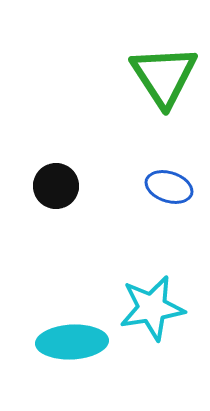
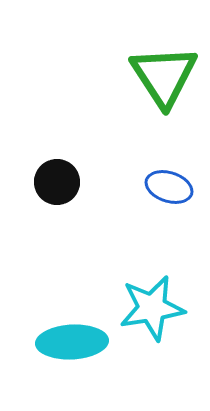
black circle: moved 1 px right, 4 px up
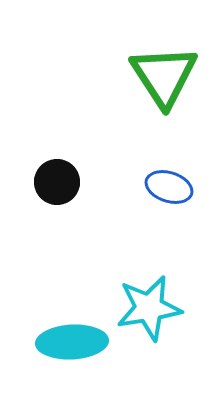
cyan star: moved 3 px left
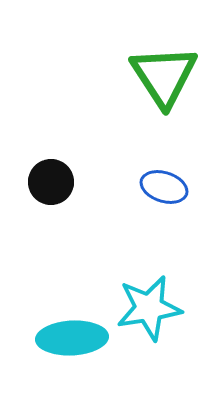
black circle: moved 6 px left
blue ellipse: moved 5 px left
cyan ellipse: moved 4 px up
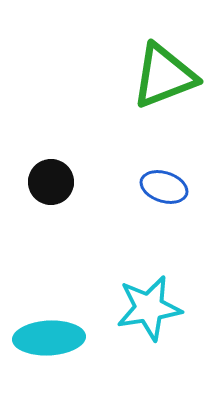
green triangle: rotated 42 degrees clockwise
cyan ellipse: moved 23 px left
